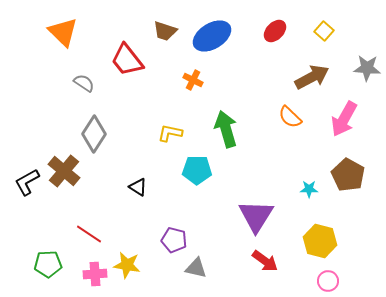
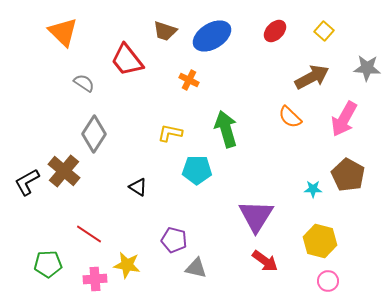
orange cross: moved 4 px left
cyan star: moved 4 px right
pink cross: moved 5 px down
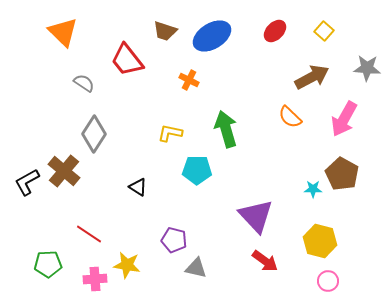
brown pentagon: moved 6 px left, 1 px up
purple triangle: rotated 15 degrees counterclockwise
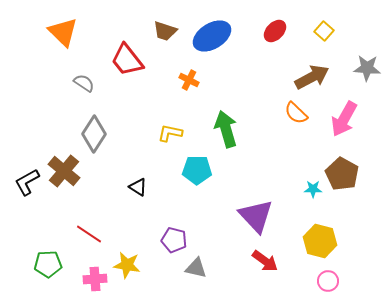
orange semicircle: moved 6 px right, 4 px up
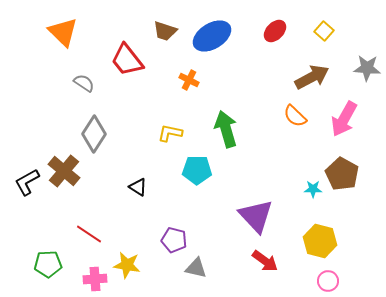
orange semicircle: moved 1 px left, 3 px down
